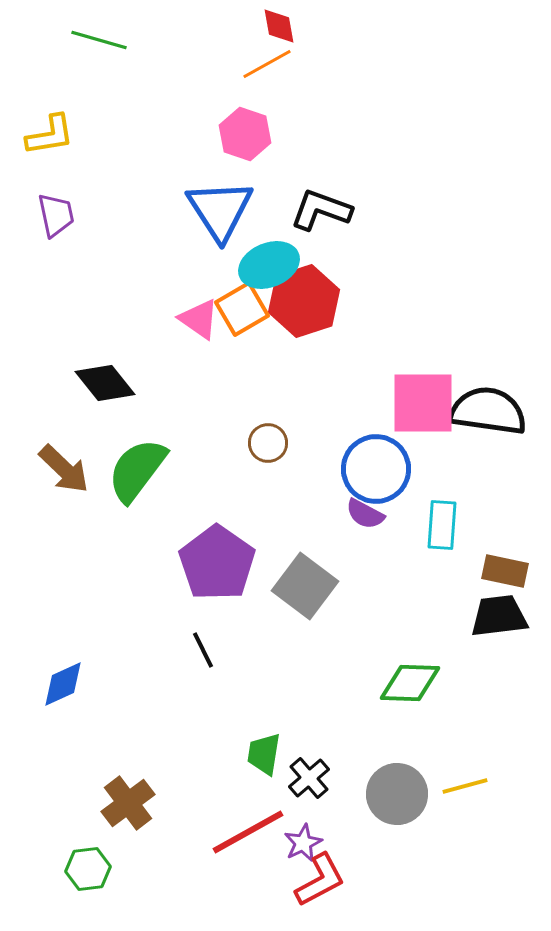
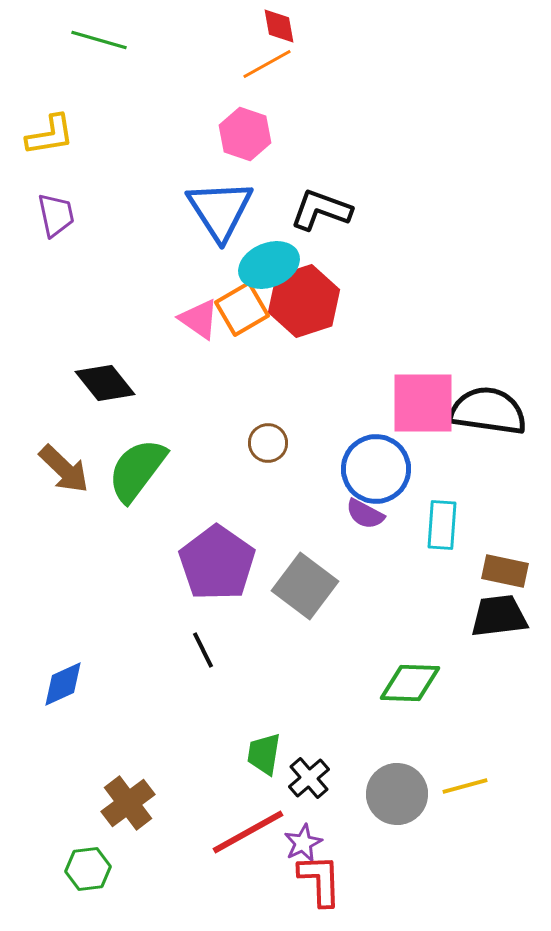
red L-shape: rotated 64 degrees counterclockwise
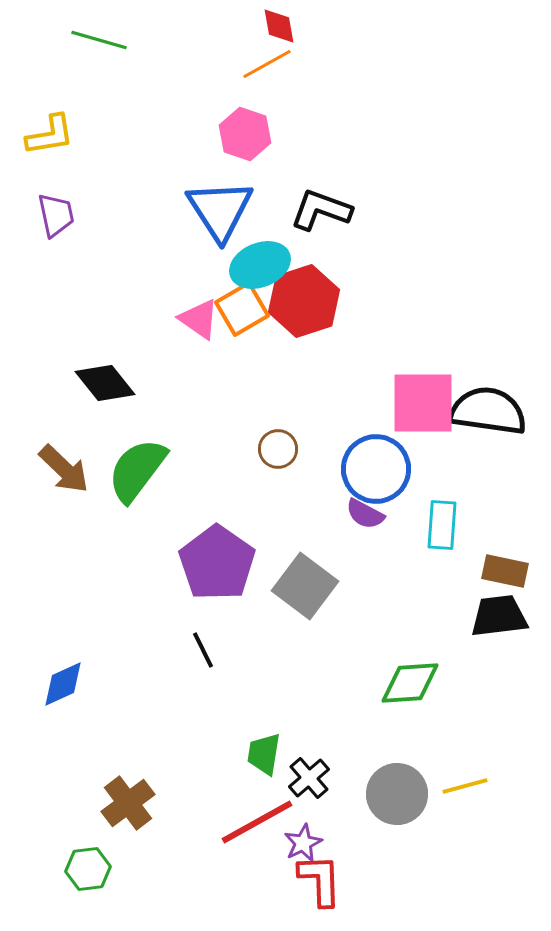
cyan ellipse: moved 9 px left
brown circle: moved 10 px right, 6 px down
green diamond: rotated 6 degrees counterclockwise
red line: moved 9 px right, 10 px up
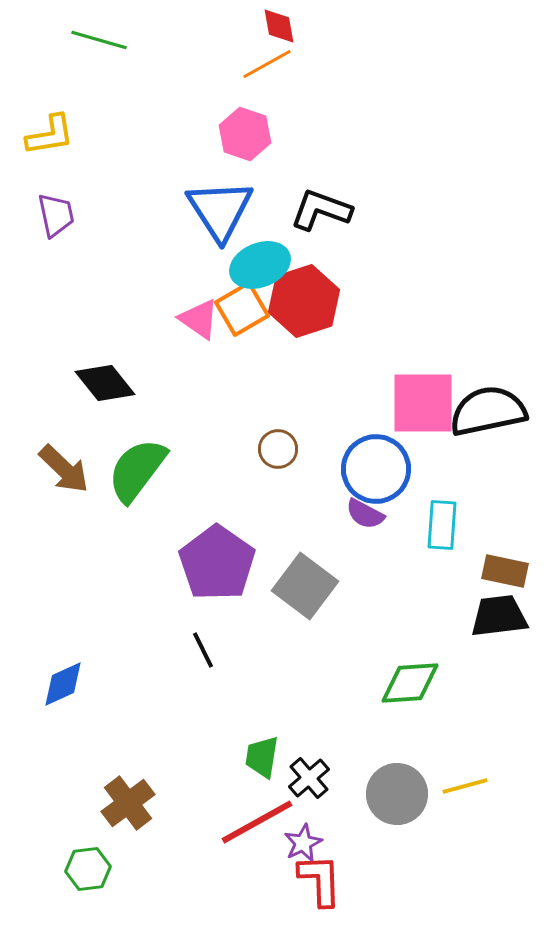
black semicircle: rotated 20 degrees counterclockwise
green trapezoid: moved 2 px left, 3 px down
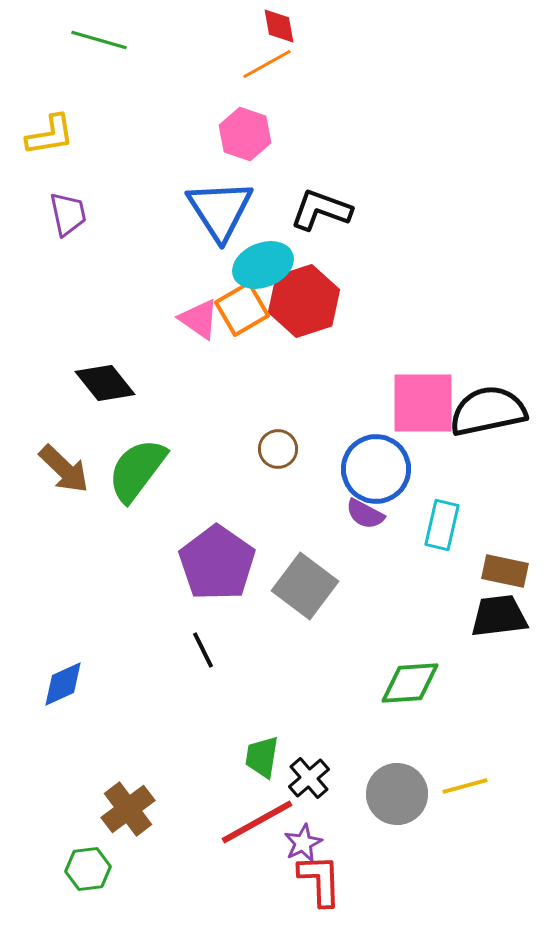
purple trapezoid: moved 12 px right, 1 px up
cyan ellipse: moved 3 px right
cyan rectangle: rotated 9 degrees clockwise
brown cross: moved 6 px down
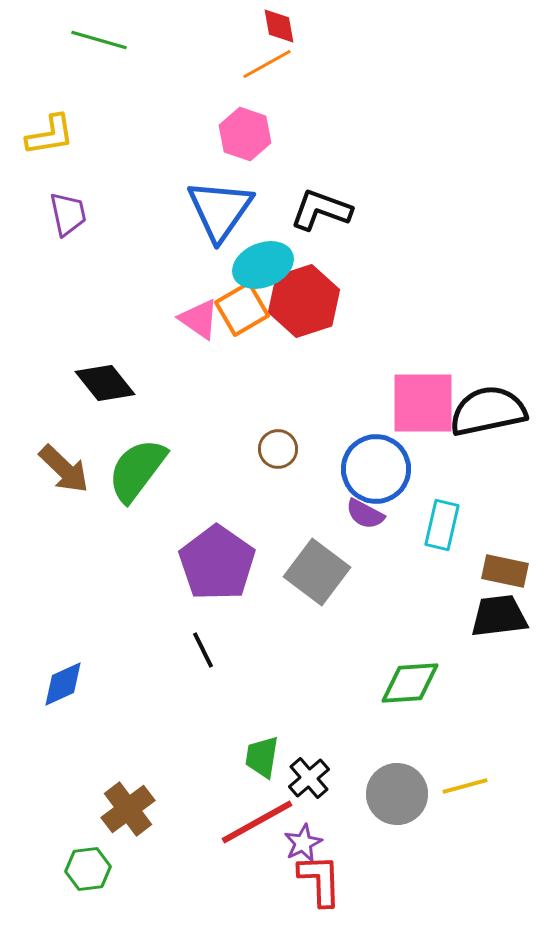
blue triangle: rotated 8 degrees clockwise
gray square: moved 12 px right, 14 px up
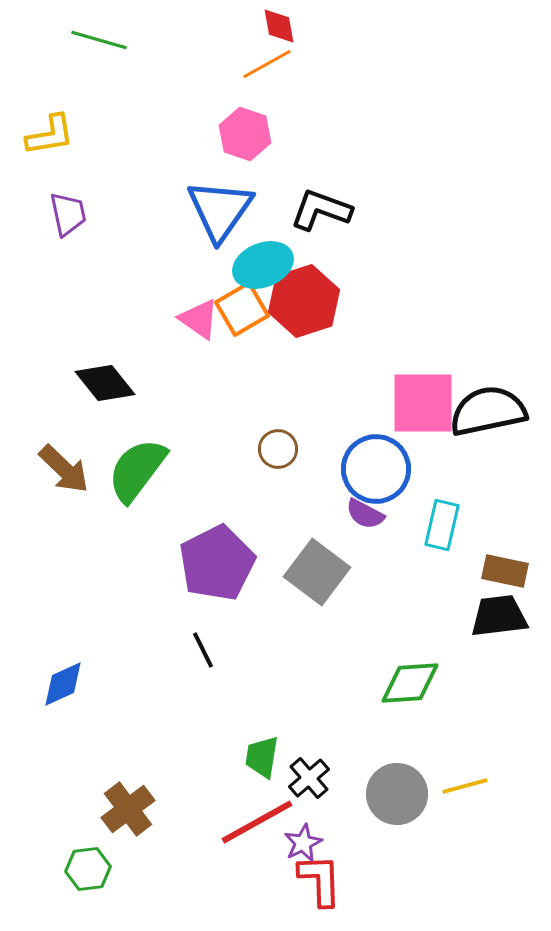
purple pentagon: rotated 10 degrees clockwise
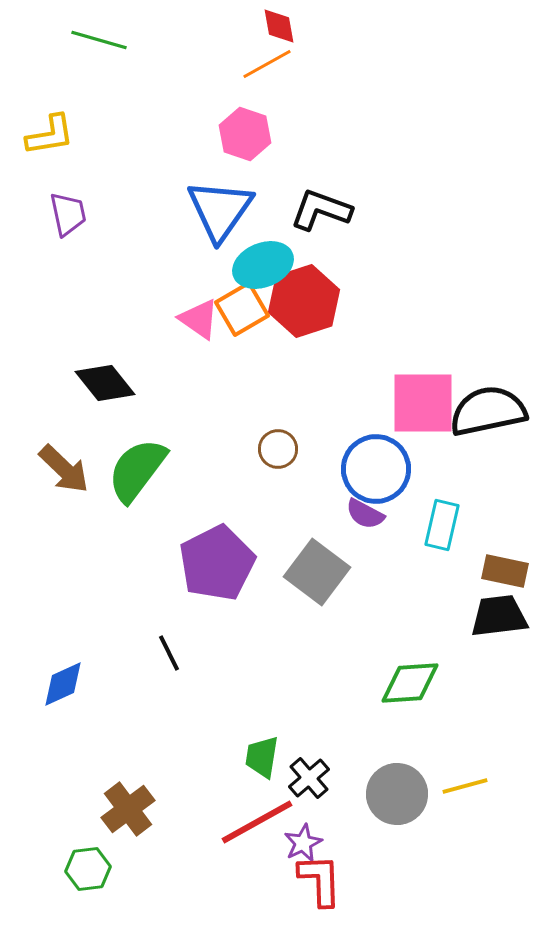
black line: moved 34 px left, 3 px down
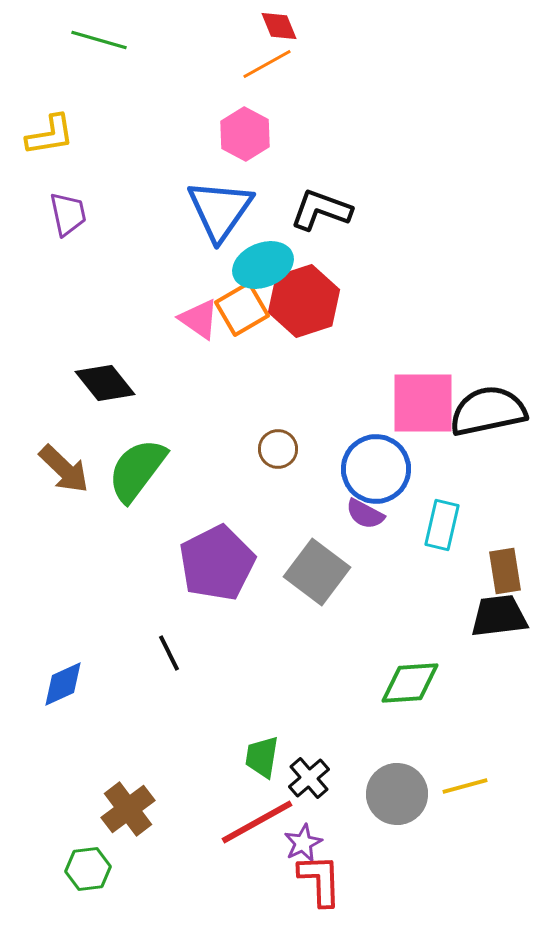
red diamond: rotated 12 degrees counterclockwise
pink hexagon: rotated 9 degrees clockwise
brown rectangle: rotated 69 degrees clockwise
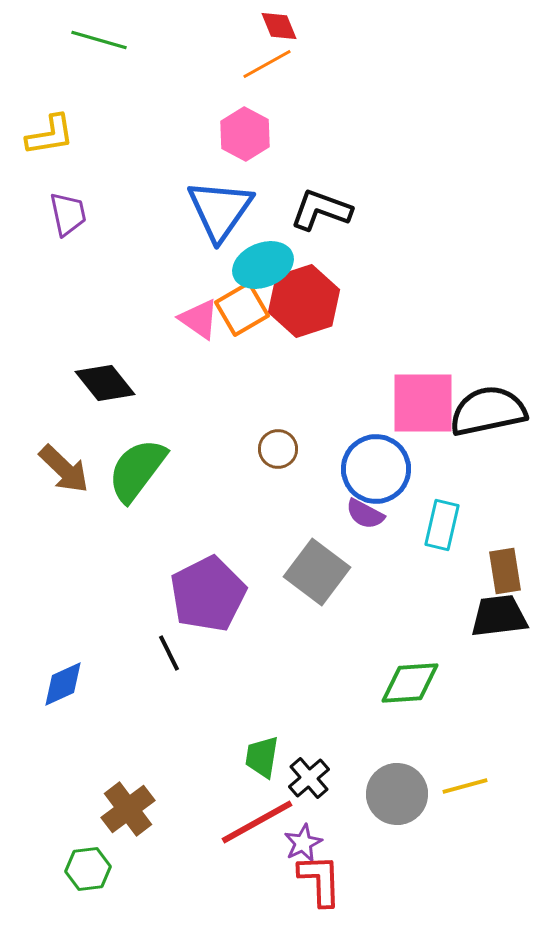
purple pentagon: moved 9 px left, 31 px down
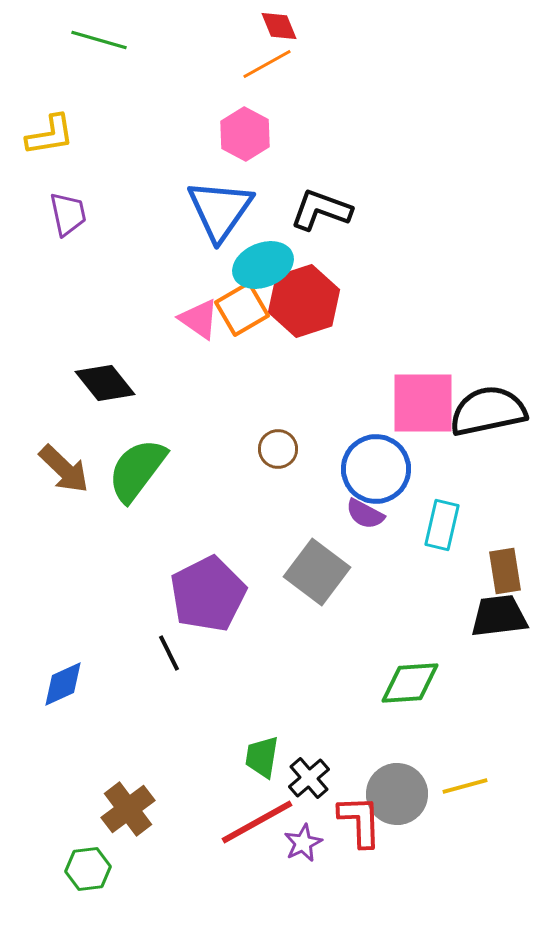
red L-shape: moved 40 px right, 59 px up
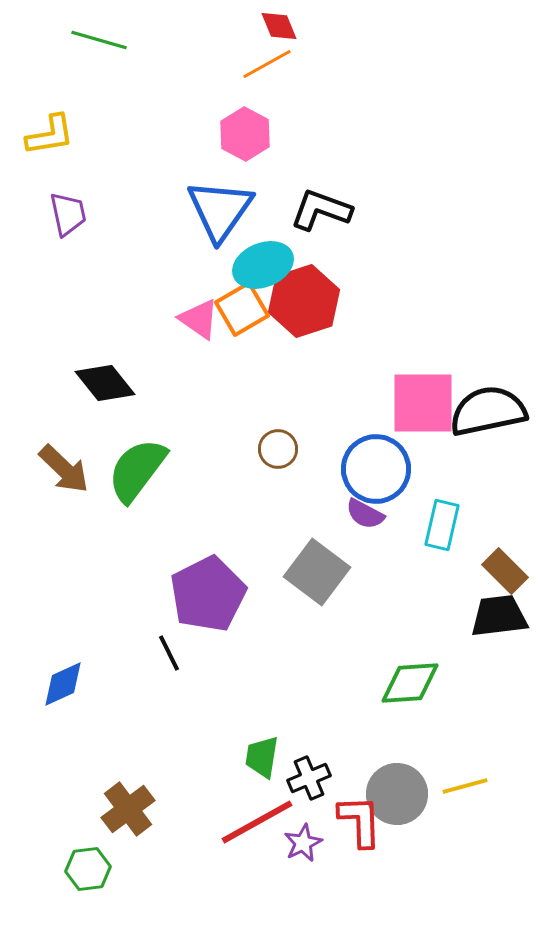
brown rectangle: rotated 36 degrees counterclockwise
black cross: rotated 18 degrees clockwise
